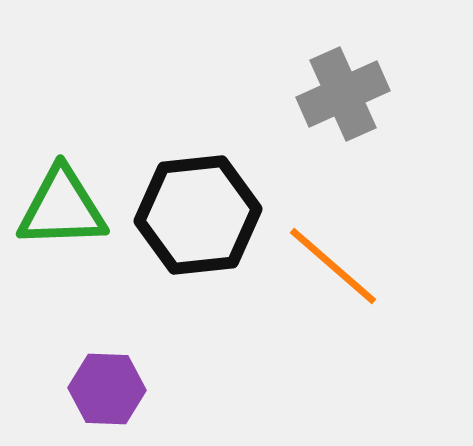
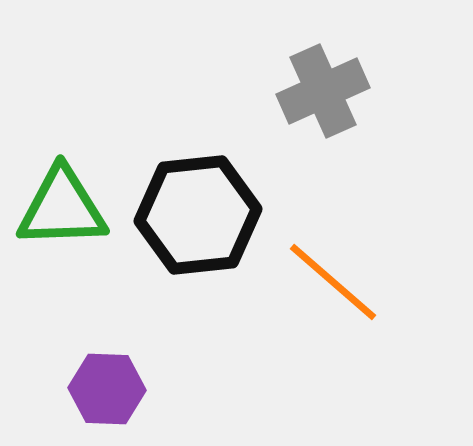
gray cross: moved 20 px left, 3 px up
orange line: moved 16 px down
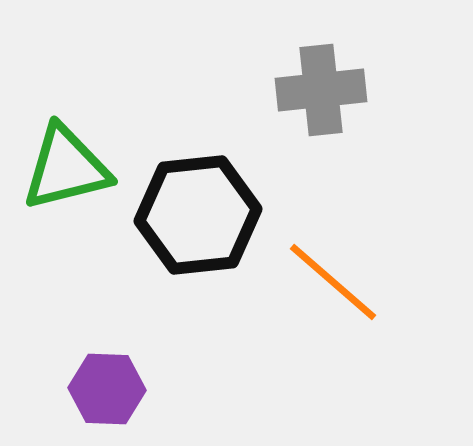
gray cross: moved 2 px left, 1 px up; rotated 18 degrees clockwise
green triangle: moved 4 px right, 40 px up; rotated 12 degrees counterclockwise
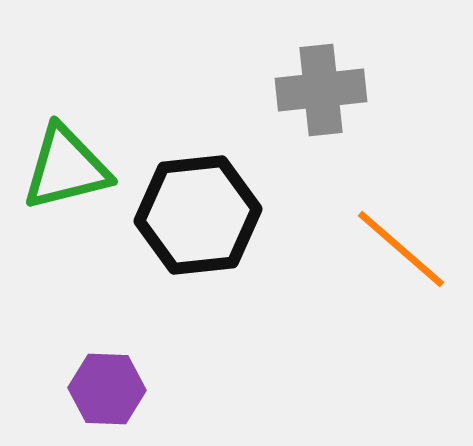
orange line: moved 68 px right, 33 px up
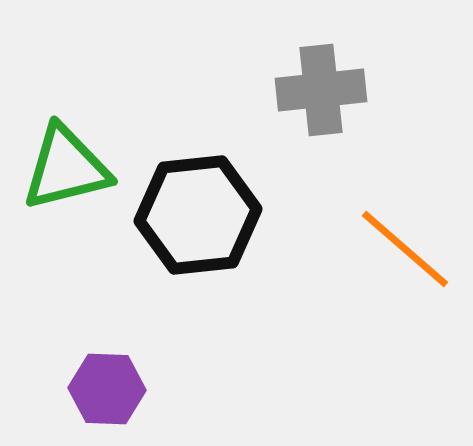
orange line: moved 4 px right
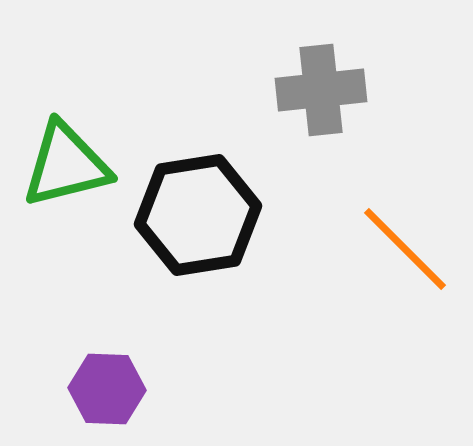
green triangle: moved 3 px up
black hexagon: rotated 3 degrees counterclockwise
orange line: rotated 4 degrees clockwise
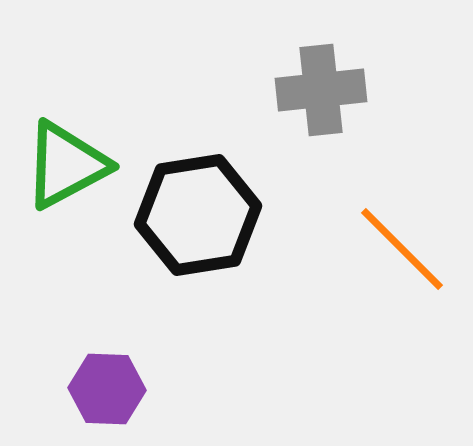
green triangle: rotated 14 degrees counterclockwise
orange line: moved 3 px left
